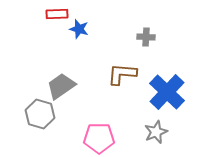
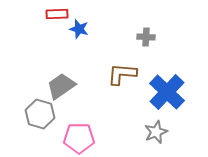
pink pentagon: moved 20 px left
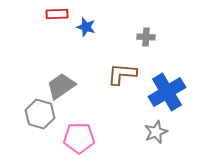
blue star: moved 7 px right, 2 px up
blue cross: rotated 15 degrees clockwise
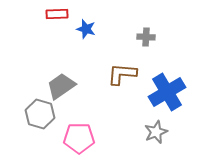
blue star: moved 2 px down
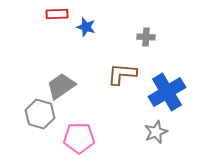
blue star: moved 2 px up
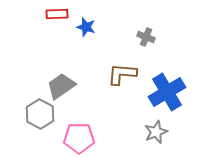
gray cross: rotated 18 degrees clockwise
gray hexagon: rotated 12 degrees clockwise
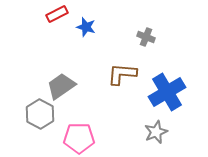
red rectangle: rotated 25 degrees counterclockwise
